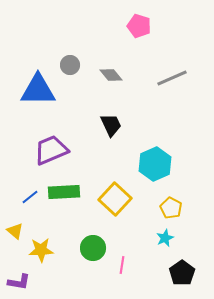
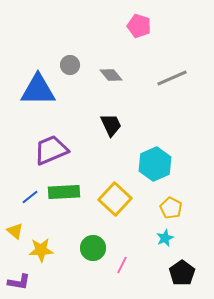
pink line: rotated 18 degrees clockwise
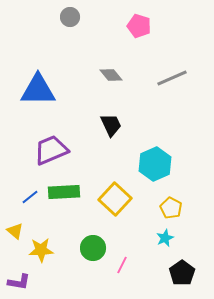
gray circle: moved 48 px up
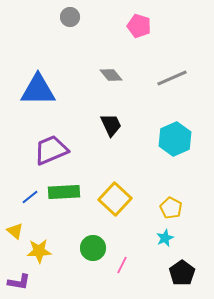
cyan hexagon: moved 20 px right, 25 px up
yellow star: moved 2 px left, 1 px down
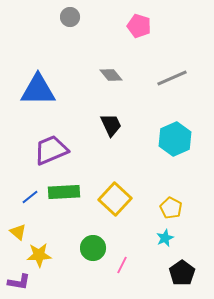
yellow triangle: moved 3 px right, 1 px down
yellow star: moved 4 px down
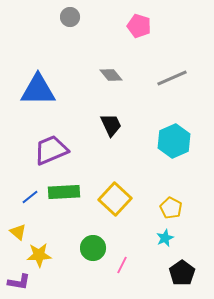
cyan hexagon: moved 1 px left, 2 px down
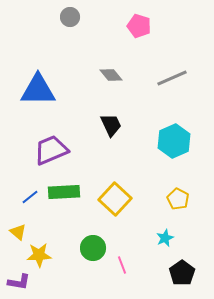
yellow pentagon: moved 7 px right, 9 px up
pink line: rotated 48 degrees counterclockwise
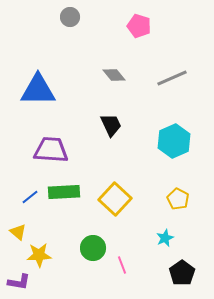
gray diamond: moved 3 px right
purple trapezoid: rotated 27 degrees clockwise
